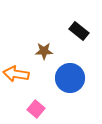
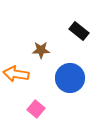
brown star: moved 3 px left, 1 px up
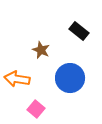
brown star: rotated 24 degrees clockwise
orange arrow: moved 1 px right, 5 px down
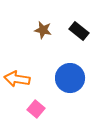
brown star: moved 2 px right, 20 px up; rotated 12 degrees counterclockwise
